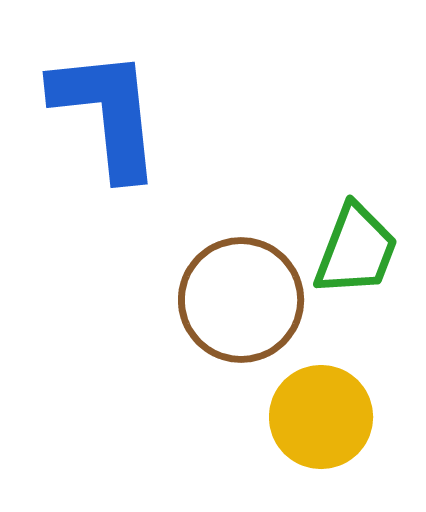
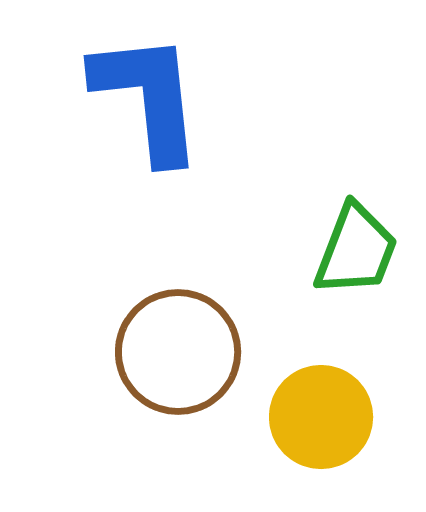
blue L-shape: moved 41 px right, 16 px up
brown circle: moved 63 px left, 52 px down
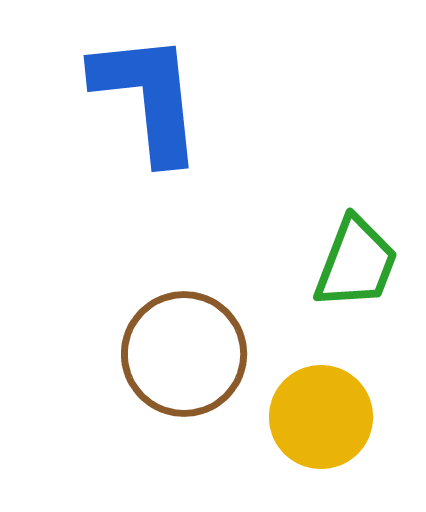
green trapezoid: moved 13 px down
brown circle: moved 6 px right, 2 px down
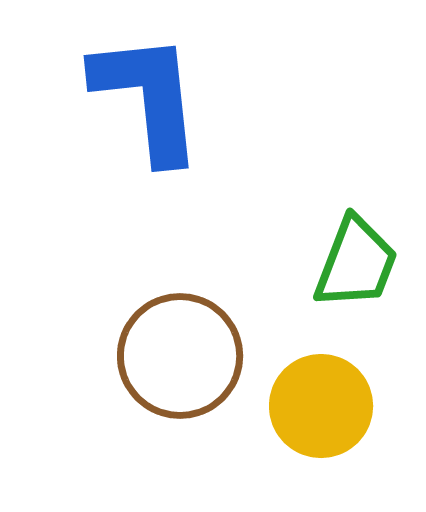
brown circle: moved 4 px left, 2 px down
yellow circle: moved 11 px up
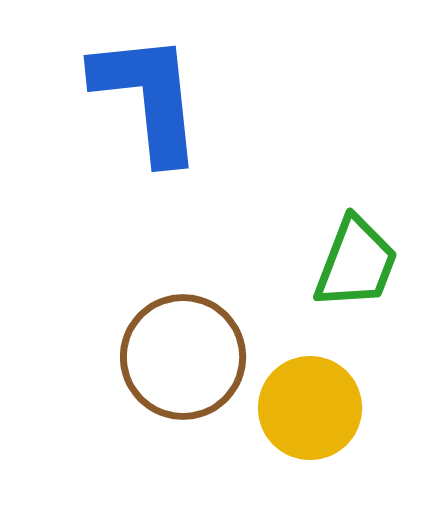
brown circle: moved 3 px right, 1 px down
yellow circle: moved 11 px left, 2 px down
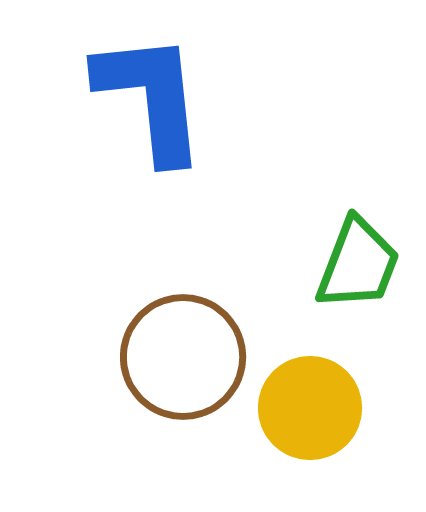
blue L-shape: moved 3 px right
green trapezoid: moved 2 px right, 1 px down
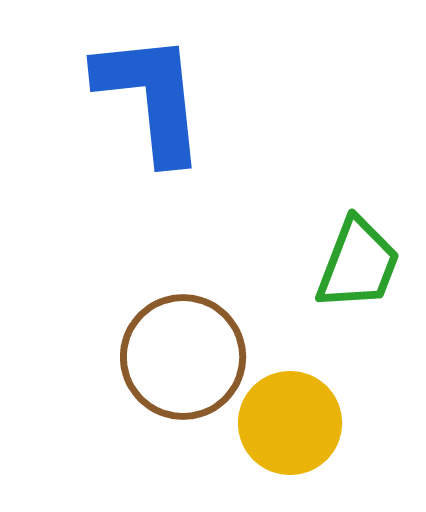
yellow circle: moved 20 px left, 15 px down
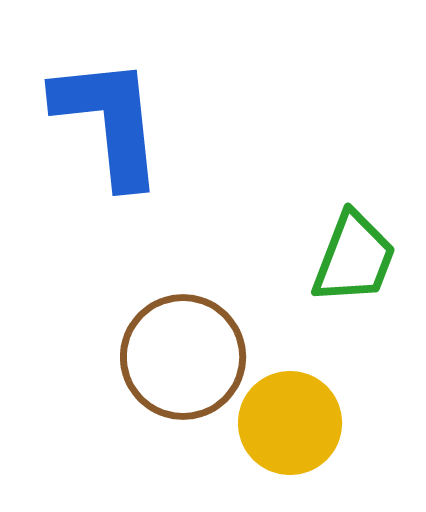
blue L-shape: moved 42 px left, 24 px down
green trapezoid: moved 4 px left, 6 px up
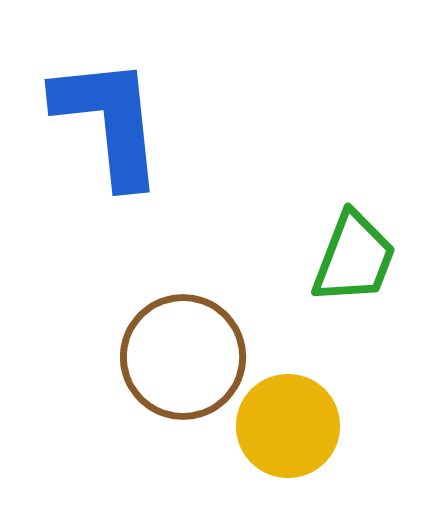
yellow circle: moved 2 px left, 3 px down
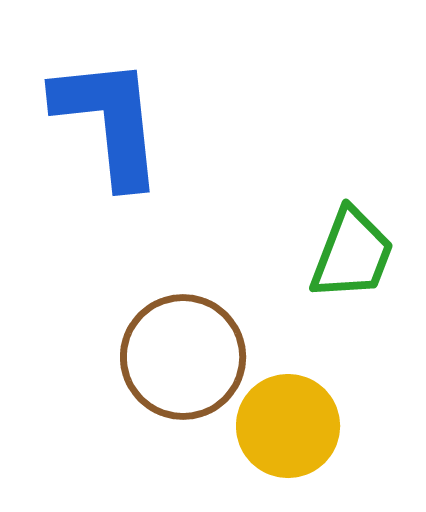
green trapezoid: moved 2 px left, 4 px up
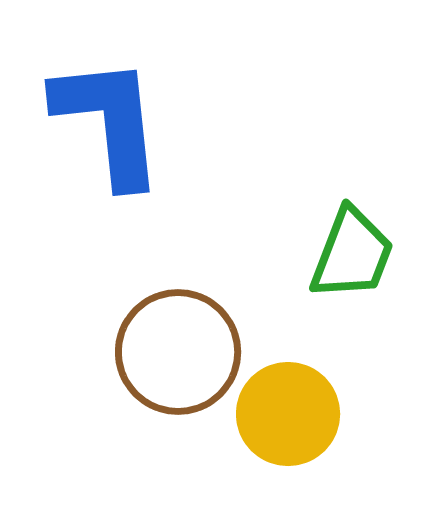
brown circle: moved 5 px left, 5 px up
yellow circle: moved 12 px up
